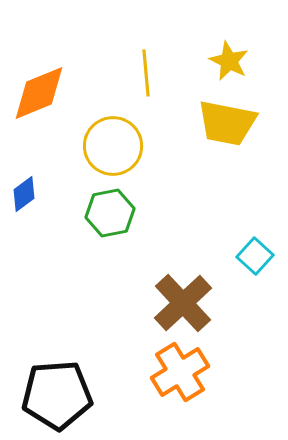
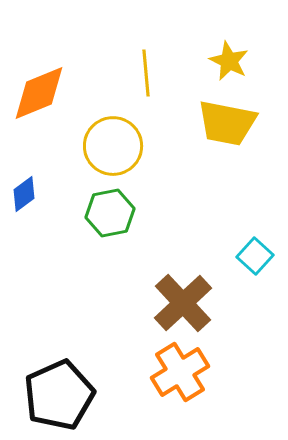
black pentagon: moved 2 px right; rotated 20 degrees counterclockwise
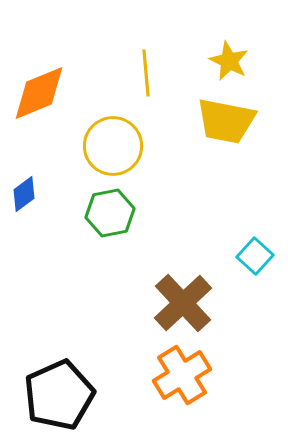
yellow trapezoid: moved 1 px left, 2 px up
orange cross: moved 2 px right, 3 px down
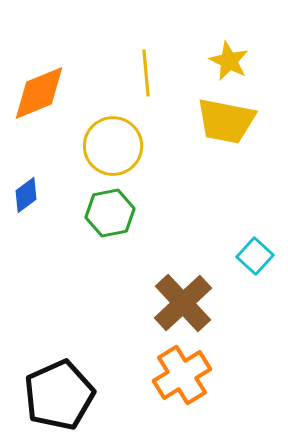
blue diamond: moved 2 px right, 1 px down
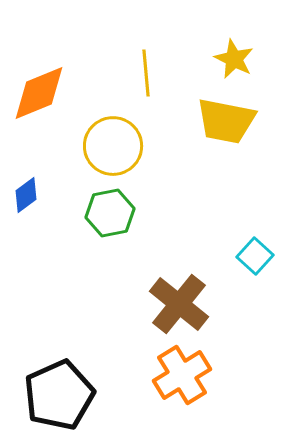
yellow star: moved 5 px right, 2 px up
brown cross: moved 4 px left, 1 px down; rotated 8 degrees counterclockwise
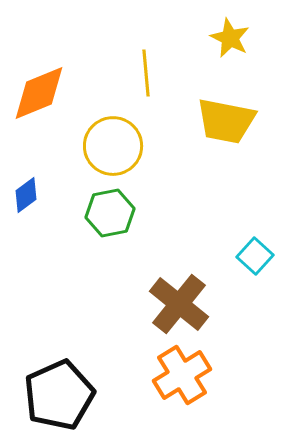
yellow star: moved 4 px left, 21 px up
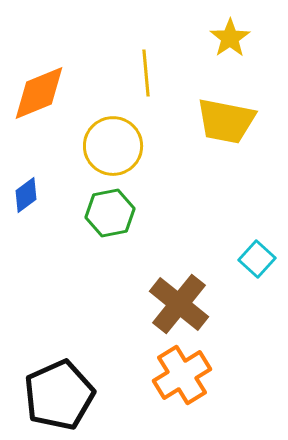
yellow star: rotated 12 degrees clockwise
cyan square: moved 2 px right, 3 px down
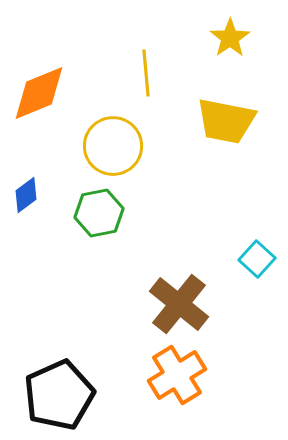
green hexagon: moved 11 px left
orange cross: moved 5 px left
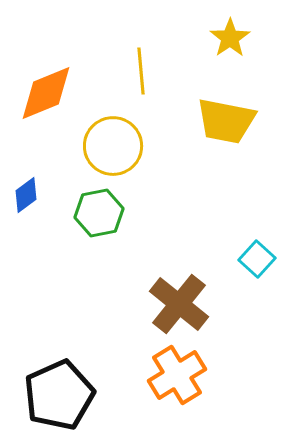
yellow line: moved 5 px left, 2 px up
orange diamond: moved 7 px right
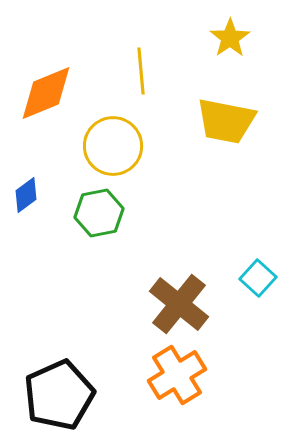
cyan square: moved 1 px right, 19 px down
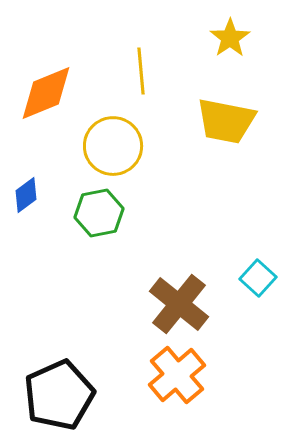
orange cross: rotated 8 degrees counterclockwise
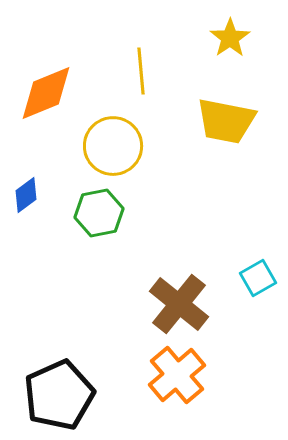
cyan square: rotated 18 degrees clockwise
